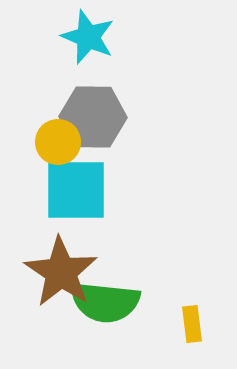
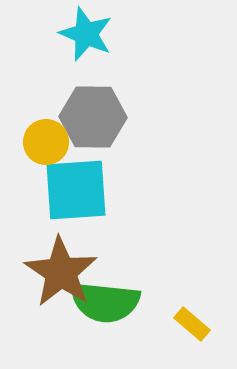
cyan star: moved 2 px left, 3 px up
yellow circle: moved 12 px left
cyan square: rotated 4 degrees counterclockwise
yellow rectangle: rotated 42 degrees counterclockwise
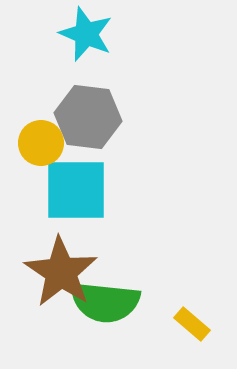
gray hexagon: moved 5 px left; rotated 6 degrees clockwise
yellow circle: moved 5 px left, 1 px down
cyan square: rotated 4 degrees clockwise
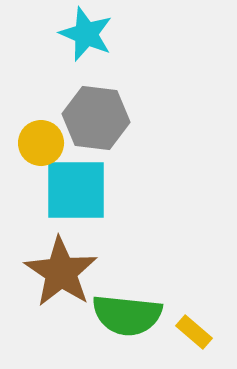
gray hexagon: moved 8 px right, 1 px down
green semicircle: moved 22 px right, 13 px down
yellow rectangle: moved 2 px right, 8 px down
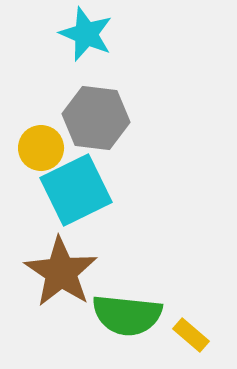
yellow circle: moved 5 px down
cyan square: rotated 26 degrees counterclockwise
yellow rectangle: moved 3 px left, 3 px down
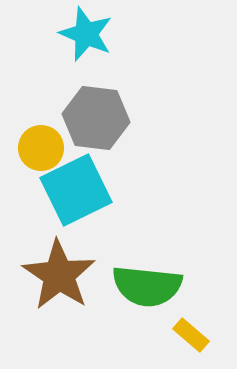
brown star: moved 2 px left, 3 px down
green semicircle: moved 20 px right, 29 px up
